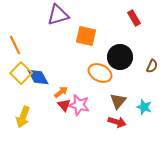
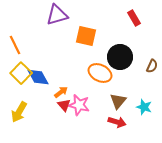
purple triangle: moved 1 px left
yellow arrow: moved 4 px left, 5 px up; rotated 10 degrees clockwise
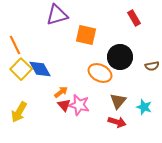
orange square: moved 1 px up
brown semicircle: rotated 56 degrees clockwise
yellow square: moved 4 px up
blue diamond: moved 2 px right, 8 px up
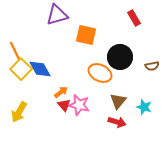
orange line: moved 6 px down
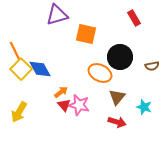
orange square: moved 1 px up
brown triangle: moved 1 px left, 4 px up
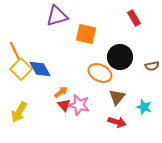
purple triangle: moved 1 px down
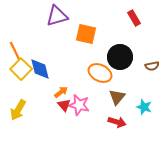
blue diamond: rotated 15 degrees clockwise
yellow arrow: moved 1 px left, 2 px up
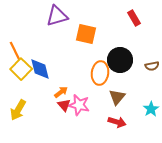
black circle: moved 3 px down
orange ellipse: rotated 70 degrees clockwise
cyan star: moved 7 px right, 2 px down; rotated 21 degrees clockwise
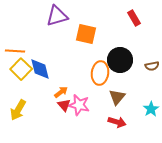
orange line: rotated 60 degrees counterclockwise
